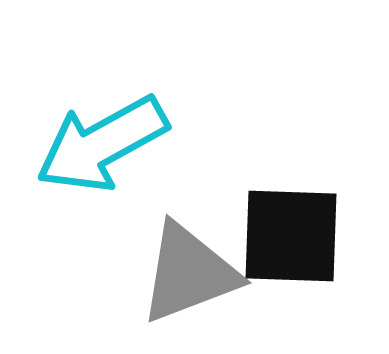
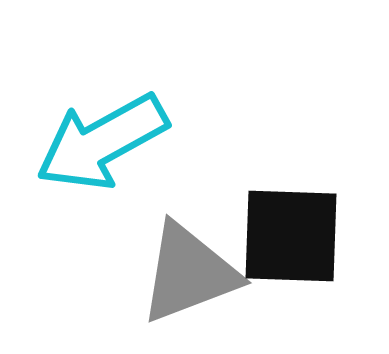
cyan arrow: moved 2 px up
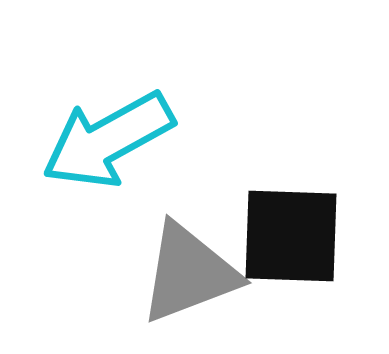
cyan arrow: moved 6 px right, 2 px up
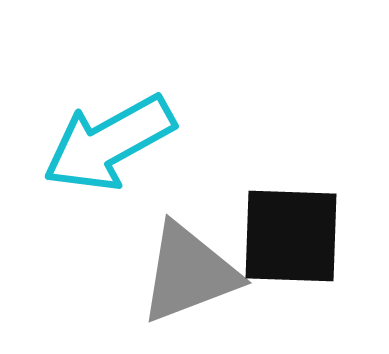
cyan arrow: moved 1 px right, 3 px down
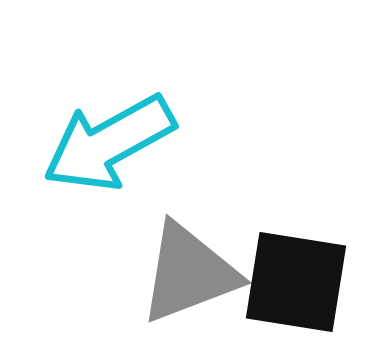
black square: moved 5 px right, 46 px down; rotated 7 degrees clockwise
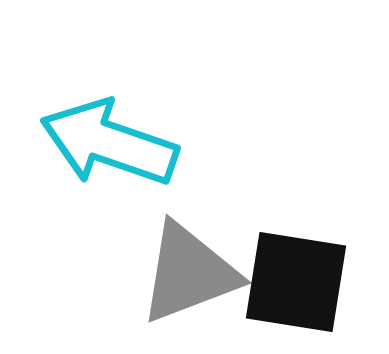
cyan arrow: rotated 48 degrees clockwise
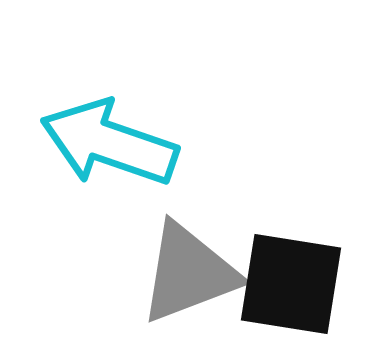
black square: moved 5 px left, 2 px down
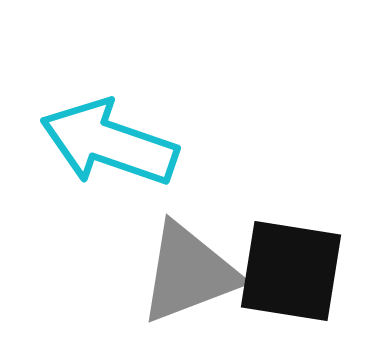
black square: moved 13 px up
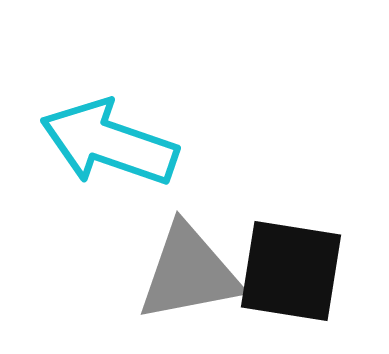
gray triangle: rotated 10 degrees clockwise
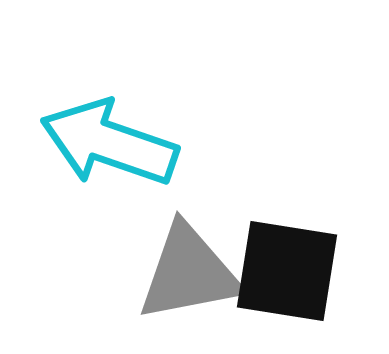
black square: moved 4 px left
